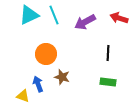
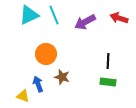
black line: moved 8 px down
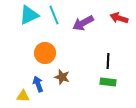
purple arrow: moved 2 px left, 1 px down
orange circle: moved 1 px left, 1 px up
yellow triangle: rotated 16 degrees counterclockwise
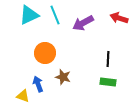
cyan line: moved 1 px right
black line: moved 2 px up
brown star: moved 1 px right
yellow triangle: rotated 16 degrees clockwise
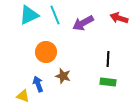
orange circle: moved 1 px right, 1 px up
brown star: moved 1 px up
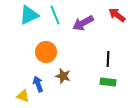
red arrow: moved 2 px left, 3 px up; rotated 18 degrees clockwise
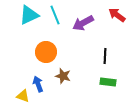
black line: moved 3 px left, 3 px up
